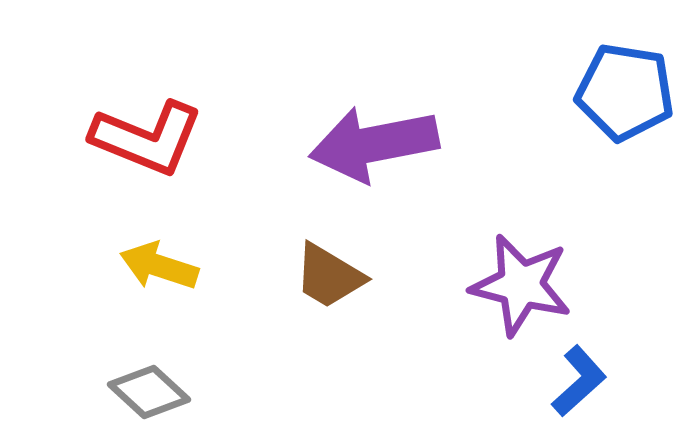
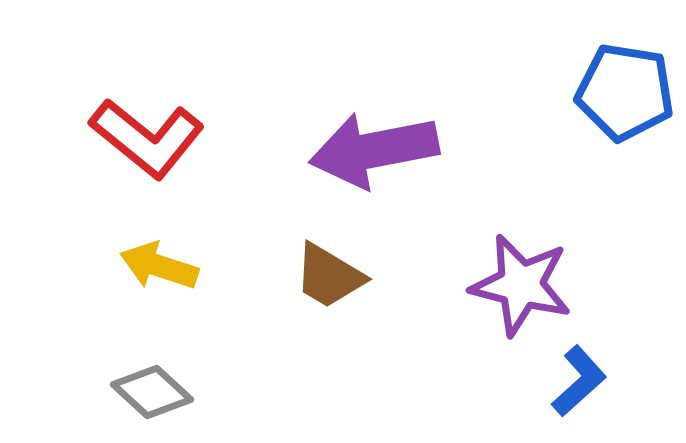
red L-shape: rotated 17 degrees clockwise
purple arrow: moved 6 px down
gray diamond: moved 3 px right
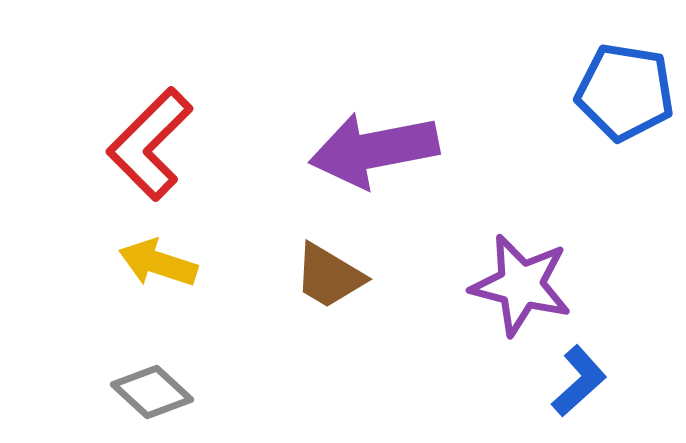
red L-shape: moved 3 px right, 6 px down; rotated 96 degrees clockwise
yellow arrow: moved 1 px left, 3 px up
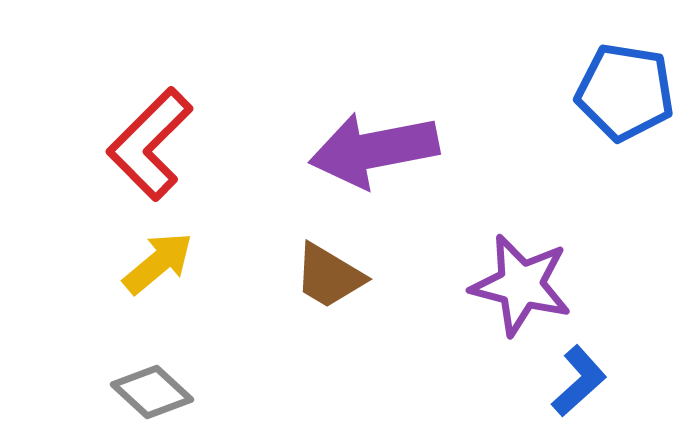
yellow arrow: rotated 122 degrees clockwise
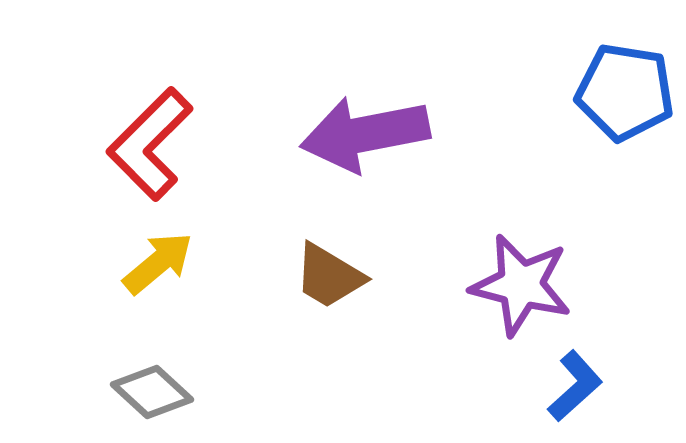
purple arrow: moved 9 px left, 16 px up
blue L-shape: moved 4 px left, 5 px down
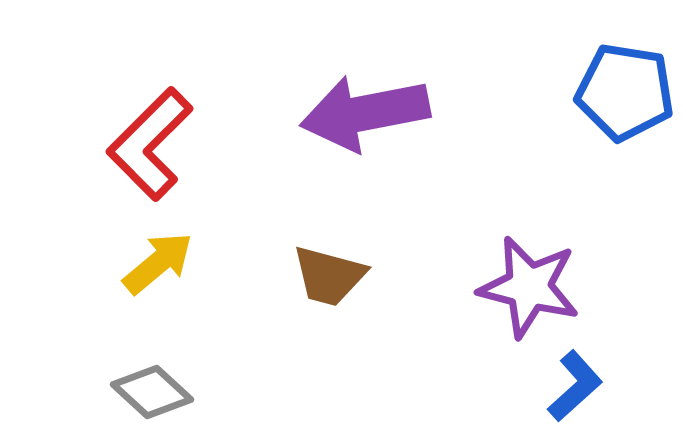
purple arrow: moved 21 px up
brown trapezoid: rotated 16 degrees counterclockwise
purple star: moved 8 px right, 2 px down
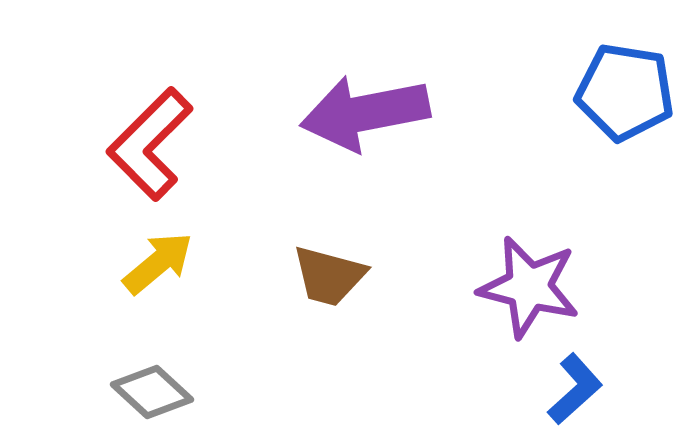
blue L-shape: moved 3 px down
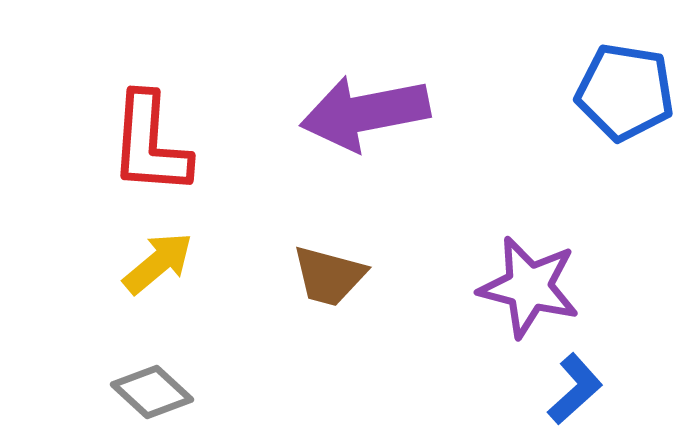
red L-shape: rotated 41 degrees counterclockwise
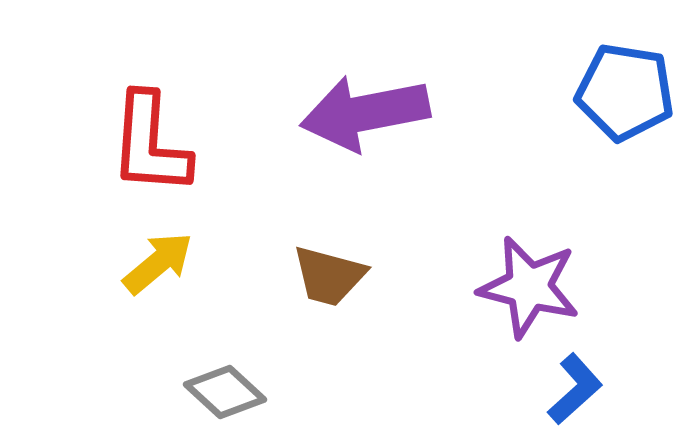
gray diamond: moved 73 px right
